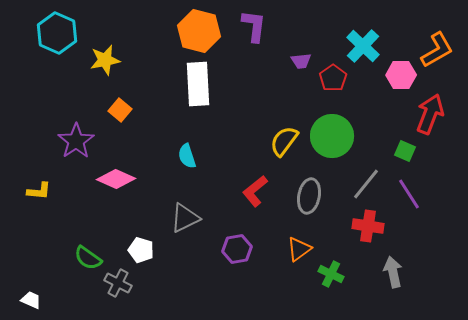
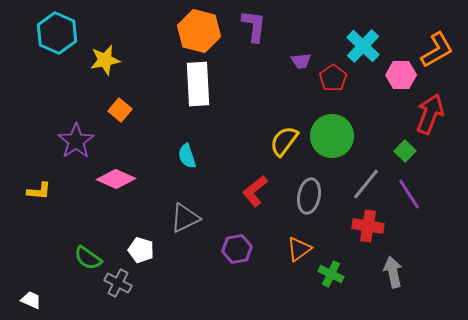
green square: rotated 20 degrees clockwise
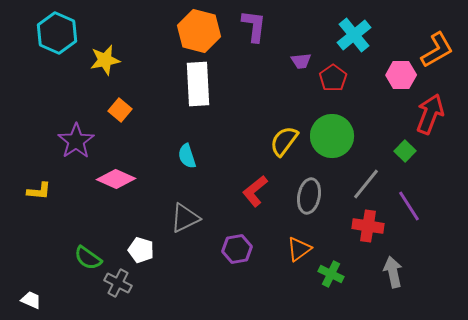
cyan cross: moved 9 px left, 11 px up; rotated 8 degrees clockwise
purple line: moved 12 px down
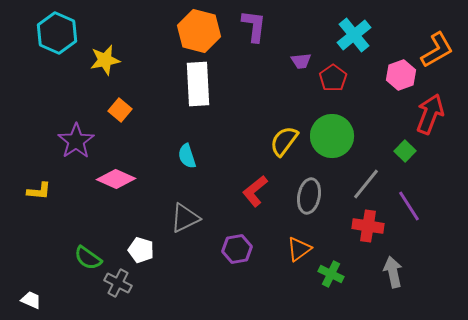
pink hexagon: rotated 20 degrees counterclockwise
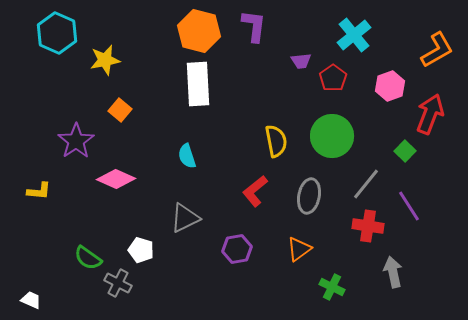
pink hexagon: moved 11 px left, 11 px down
yellow semicircle: moved 8 px left; rotated 132 degrees clockwise
green cross: moved 1 px right, 13 px down
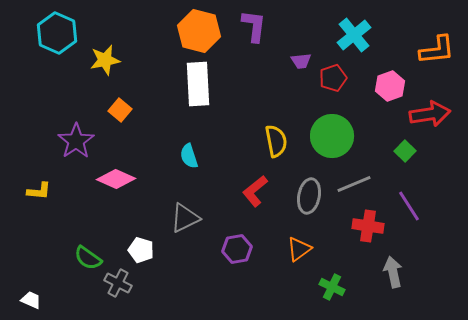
orange L-shape: rotated 24 degrees clockwise
red pentagon: rotated 16 degrees clockwise
red arrow: rotated 60 degrees clockwise
cyan semicircle: moved 2 px right
gray line: moved 12 px left; rotated 28 degrees clockwise
